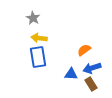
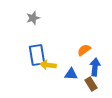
gray star: rotated 24 degrees clockwise
yellow arrow: moved 9 px right, 27 px down
blue rectangle: moved 1 px left, 2 px up
blue arrow: moved 3 px right, 1 px up; rotated 114 degrees clockwise
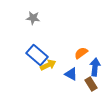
gray star: rotated 24 degrees clockwise
orange semicircle: moved 3 px left, 3 px down
blue rectangle: rotated 40 degrees counterclockwise
yellow arrow: rotated 147 degrees clockwise
blue triangle: rotated 24 degrees clockwise
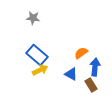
yellow arrow: moved 8 px left, 5 px down
brown rectangle: moved 1 px down
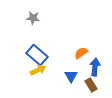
yellow arrow: moved 2 px left
blue triangle: moved 2 px down; rotated 32 degrees clockwise
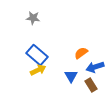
blue arrow: rotated 114 degrees counterclockwise
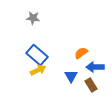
blue arrow: rotated 18 degrees clockwise
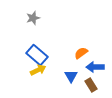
gray star: rotated 24 degrees counterclockwise
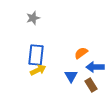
blue rectangle: moved 1 px left; rotated 55 degrees clockwise
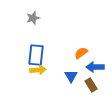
yellow arrow: rotated 21 degrees clockwise
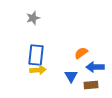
brown rectangle: rotated 64 degrees counterclockwise
